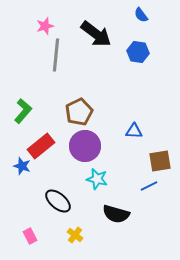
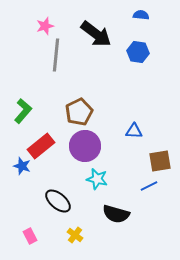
blue semicircle: rotated 133 degrees clockwise
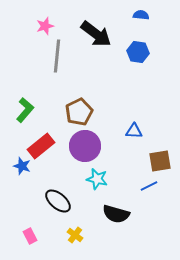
gray line: moved 1 px right, 1 px down
green L-shape: moved 2 px right, 1 px up
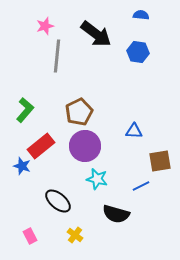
blue line: moved 8 px left
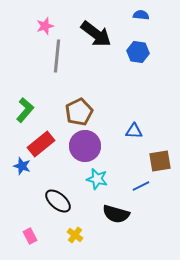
red rectangle: moved 2 px up
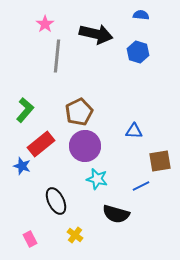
pink star: moved 2 px up; rotated 18 degrees counterclockwise
black arrow: rotated 24 degrees counterclockwise
blue hexagon: rotated 10 degrees clockwise
black ellipse: moved 2 px left; rotated 24 degrees clockwise
pink rectangle: moved 3 px down
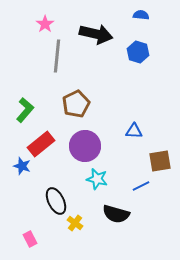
brown pentagon: moved 3 px left, 8 px up
yellow cross: moved 12 px up
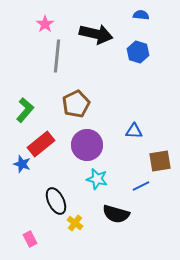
purple circle: moved 2 px right, 1 px up
blue star: moved 2 px up
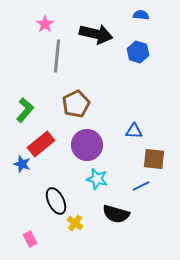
brown square: moved 6 px left, 2 px up; rotated 15 degrees clockwise
